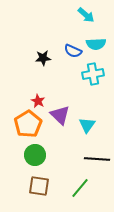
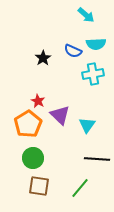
black star: rotated 28 degrees counterclockwise
green circle: moved 2 px left, 3 px down
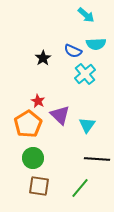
cyan cross: moved 8 px left; rotated 30 degrees counterclockwise
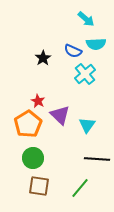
cyan arrow: moved 4 px down
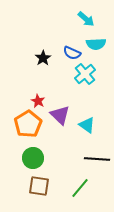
blue semicircle: moved 1 px left, 2 px down
cyan triangle: rotated 30 degrees counterclockwise
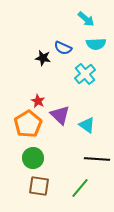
blue semicircle: moved 9 px left, 5 px up
black star: rotated 28 degrees counterclockwise
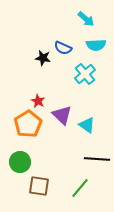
cyan semicircle: moved 1 px down
purple triangle: moved 2 px right
green circle: moved 13 px left, 4 px down
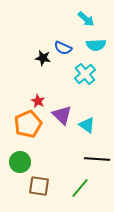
orange pentagon: rotated 8 degrees clockwise
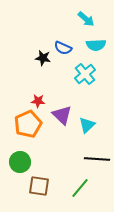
red star: rotated 24 degrees counterclockwise
cyan triangle: rotated 42 degrees clockwise
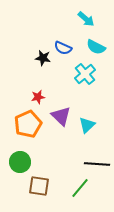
cyan semicircle: moved 2 px down; rotated 30 degrees clockwise
red star: moved 4 px up; rotated 16 degrees counterclockwise
purple triangle: moved 1 px left, 1 px down
black line: moved 5 px down
